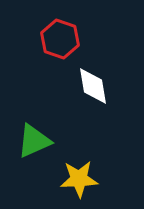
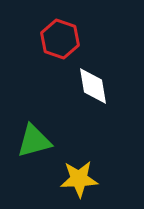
green triangle: rotated 9 degrees clockwise
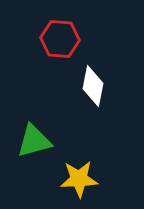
red hexagon: rotated 15 degrees counterclockwise
white diamond: rotated 21 degrees clockwise
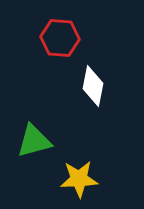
red hexagon: moved 1 px up
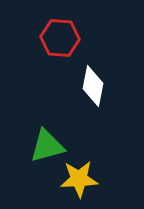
green triangle: moved 13 px right, 5 px down
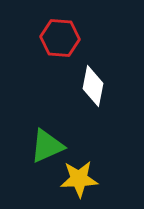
green triangle: rotated 9 degrees counterclockwise
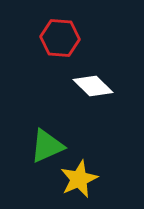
white diamond: rotated 57 degrees counterclockwise
yellow star: rotated 21 degrees counterclockwise
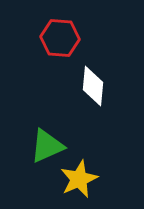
white diamond: rotated 51 degrees clockwise
